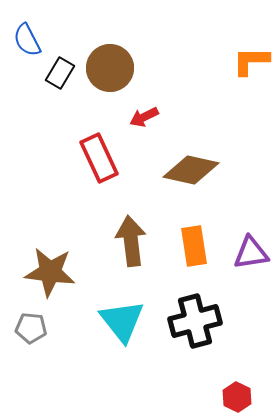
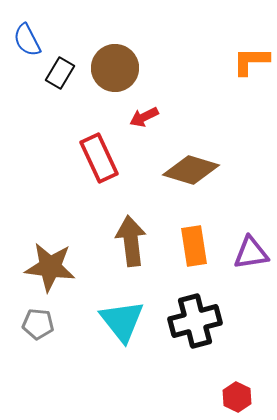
brown circle: moved 5 px right
brown diamond: rotated 4 degrees clockwise
brown star: moved 5 px up
gray pentagon: moved 7 px right, 4 px up
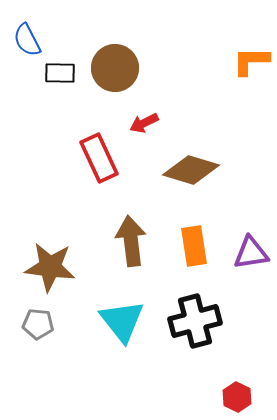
black rectangle: rotated 60 degrees clockwise
red arrow: moved 6 px down
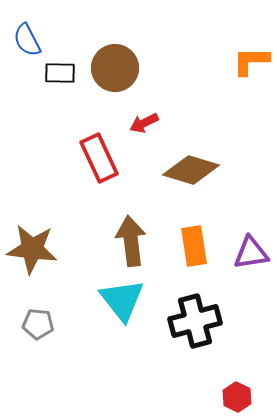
brown star: moved 18 px left, 18 px up
cyan triangle: moved 21 px up
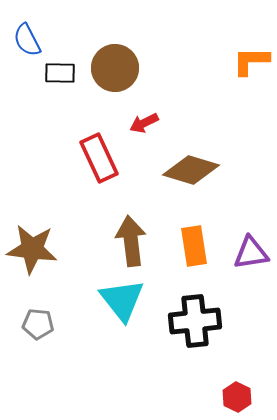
black cross: rotated 9 degrees clockwise
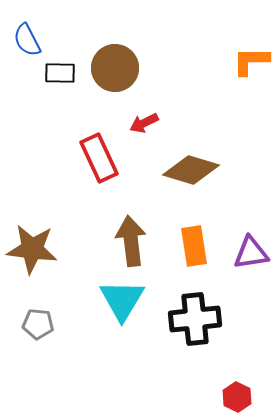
cyan triangle: rotated 9 degrees clockwise
black cross: moved 2 px up
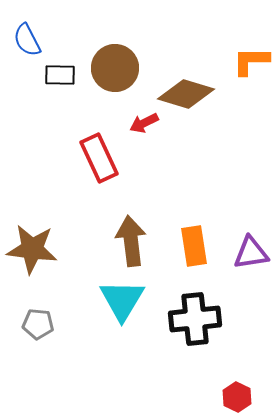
black rectangle: moved 2 px down
brown diamond: moved 5 px left, 76 px up
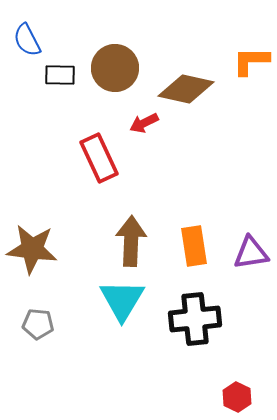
brown diamond: moved 5 px up; rotated 4 degrees counterclockwise
brown arrow: rotated 9 degrees clockwise
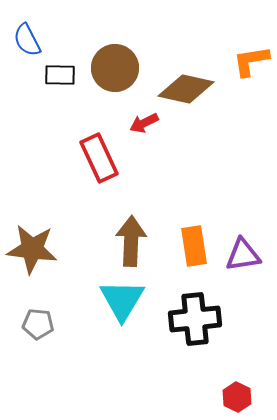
orange L-shape: rotated 9 degrees counterclockwise
purple triangle: moved 8 px left, 2 px down
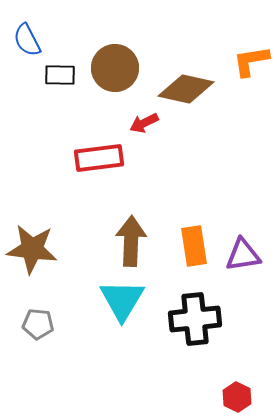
red rectangle: rotated 72 degrees counterclockwise
